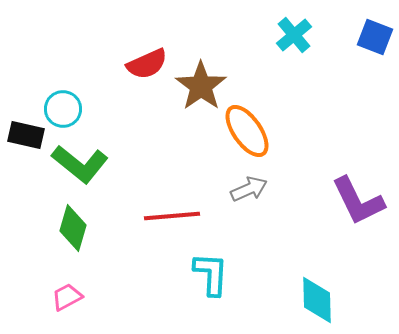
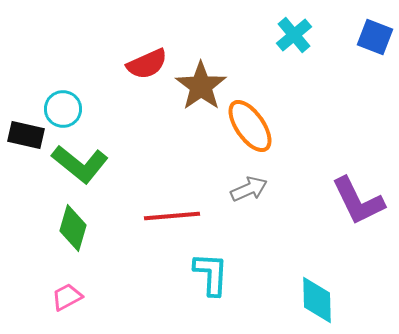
orange ellipse: moved 3 px right, 5 px up
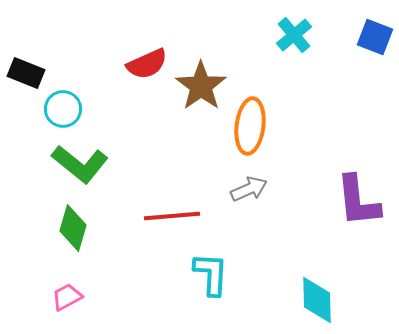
orange ellipse: rotated 42 degrees clockwise
black rectangle: moved 62 px up; rotated 9 degrees clockwise
purple L-shape: rotated 20 degrees clockwise
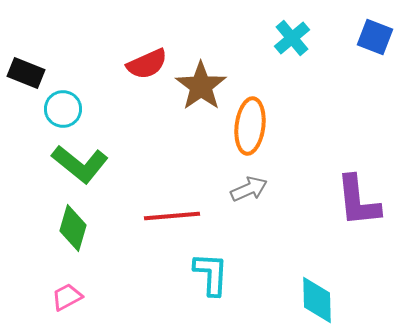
cyan cross: moved 2 px left, 3 px down
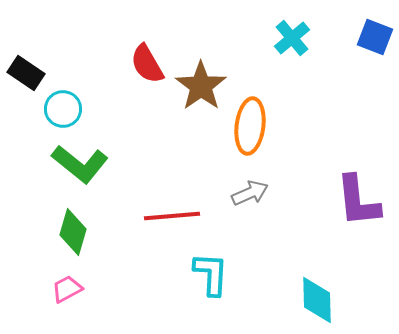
red semicircle: rotated 84 degrees clockwise
black rectangle: rotated 12 degrees clockwise
gray arrow: moved 1 px right, 4 px down
green diamond: moved 4 px down
pink trapezoid: moved 8 px up
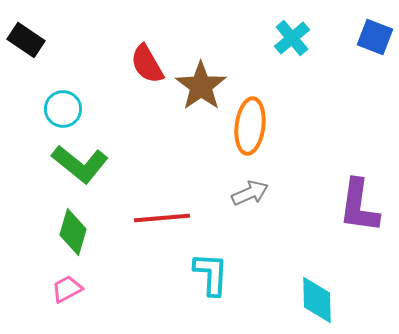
black rectangle: moved 33 px up
purple L-shape: moved 1 px right, 5 px down; rotated 14 degrees clockwise
red line: moved 10 px left, 2 px down
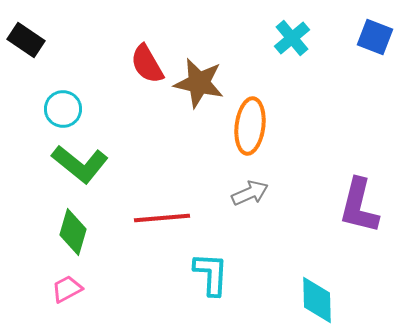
brown star: moved 2 px left, 3 px up; rotated 24 degrees counterclockwise
purple L-shape: rotated 6 degrees clockwise
